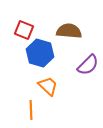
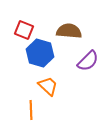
purple semicircle: moved 4 px up
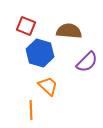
red square: moved 2 px right, 4 px up
purple semicircle: moved 1 px left, 1 px down
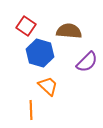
red square: rotated 12 degrees clockwise
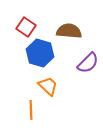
red square: moved 1 px down
purple semicircle: moved 1 px right, 1 px down
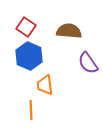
blue hexagon: moved 11 px left, 3 px down; rotated 8 degrees clockwise
purple semicircle: rotated 100 degrees clockwise
orange trapezoid: moved 3 px left, 1 px up; rotated 140 degrees counterclockwise
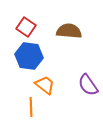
blue hexagon: rotated 16 degrees counterclockwise
purple semicircle: moved 22 px down
orange trapezoid: rotated 135 degrees clockwise
orange line: moved 3 px up
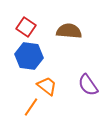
orange trapezoid: moved 2 px right, 1 px down
orange line: rotated 36 degrees clockwise
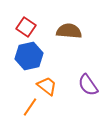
blue hexagon: rotated 20 degrees counterclockwise
orange line: moved 1 px left
